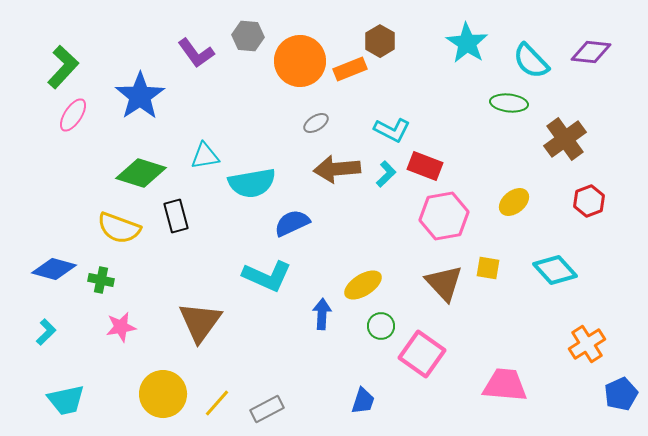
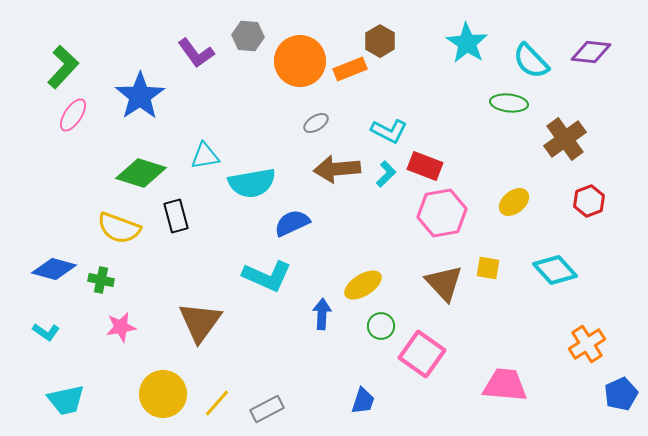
cyan L-shape at (392, 130): moved 3 px left, 1 px down
pink hexagon at (444, 216): moved 2 px left, 3 px up
cyan L-shape at (46, 332): rotated 80 degrees clockwise
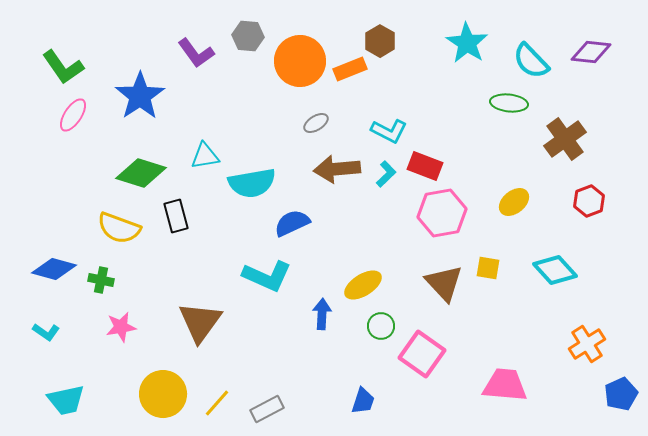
green L-shape at (63, 67): rotated 102 degrees clockwise
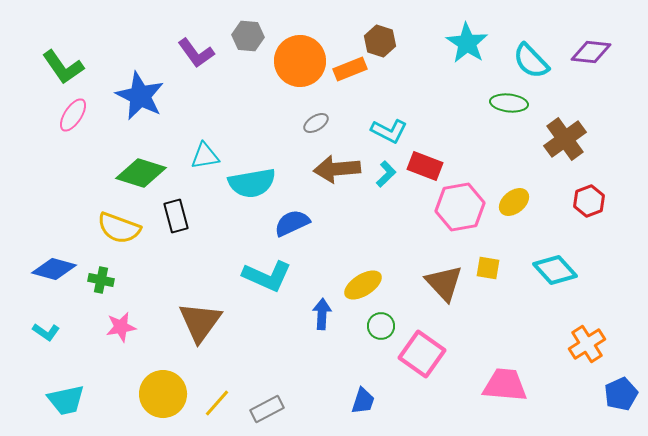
brown hexagon at (380, 41): rotated 12 degrees counterclockwise
blue star at (140, 96): rotated 12 degrees counterclockwise
pink hexagon at (442, 213): moved 18 px right, 6 px up
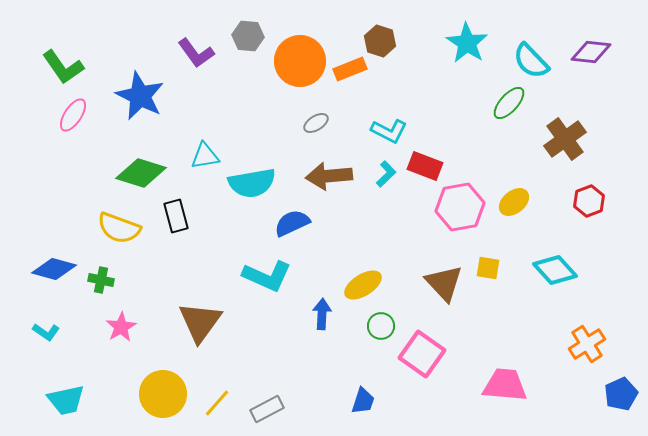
green ellipse at (509, 103): rotated 54 degrees counterclockwise
brown arrow at (337, 169): moved 8 px left, 7 px down
pink star at (121, 327): rotated 20 degrees counterclockwise
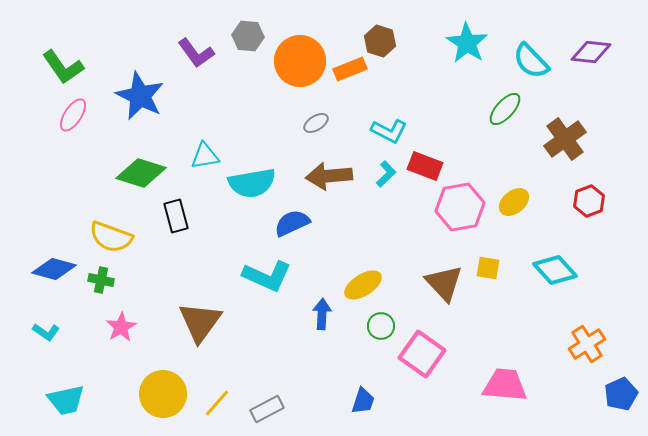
green ellipse at (509, 103): moved 4 px left, 6 px down
yellow semicircle at (119, 228): moved 8 px left, 9 px down
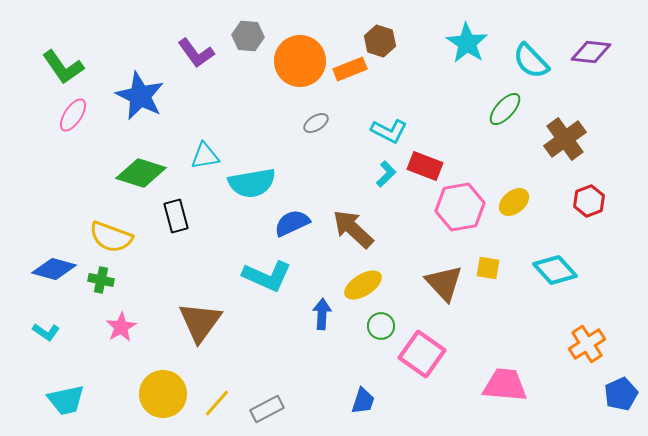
brown arrow at (329, 176): moved 24 px right, 53 px down; rotated 48 degrees clockwise
